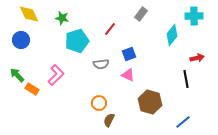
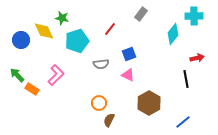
yellow diamond: moved 15 px right, 17 px down
cyan diamond: moved 1 px right, 1 px up
brown hexagon: moved 1 px left, 1 px down; rotated 15 degrees clockwise
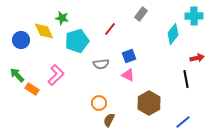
blue square: moved 2 px down
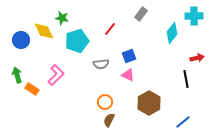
cyan diamond: moved 1 px left, 1 px up
green arrow: rotated 28 degrees clockwise
orange circle: moved 6 px right, 1 px up
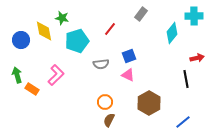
yellow diamond: rotated 15 degrees clockwise
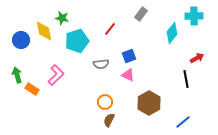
red arrow: rotated 16 degrees counterclockwise
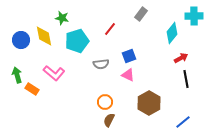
yellow diamond: moved 5 px down
red arrow: moved 16 px left
pink L-shape: moved 2 px left, 2 px up; rotated 85 degrees clockwise
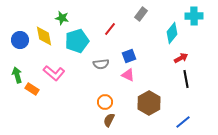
blue circle: moved 1 px left
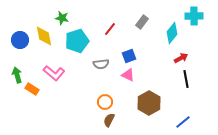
gray rectangle: moved 1 px right, 8 px down
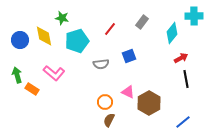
pink triangle: moved 17 px down
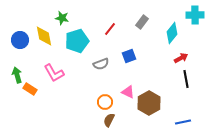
cyan cross: moved 1 px right, 1 px up
gray semicircle: rotated 14 degrees counterclockwise
pink L-shape: rotated 20 degrees clockwise
orange rectangle: moved 2 px left
blue line: rotated 28 degrees clockwise
